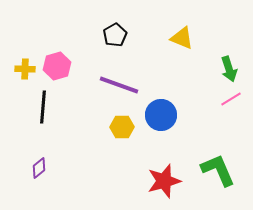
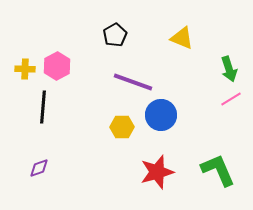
pink hexagon: rotated 12 degrees counterclockwise
purple line: moved 14 px right, 3 px up
purple diamond: rotated 20 degrees clockwise
red star: moved 7 px left, 9 px up
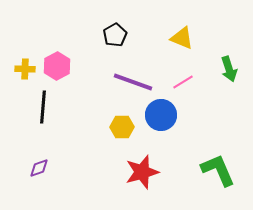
pink line: moved 48 px left, 17 px up
red star: moved 15 px left
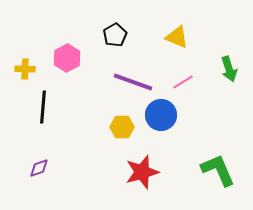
yellow triangle: moved 5 px left, 1 px up
pink hexagon: moved 10 px right, 8 px up
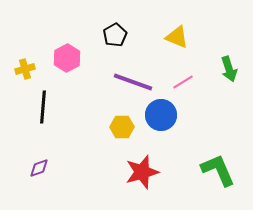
yellow cross: rotated 18 degrees counterclockwise
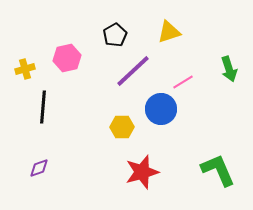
yellow triangle: moved 8 px left, 5 px up; rotated 40 degrees counterclockwise
pink hexagon: rotated 16 degrees clockwise
purple line: moved 11 px up; rotated 63 degrees counterclockwise
blue circle: moved 6 px up
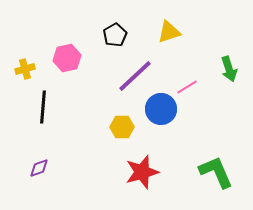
purple line: moved 2 px right, 5 px down
pink line: moved 4 px right, 5 px down
green L-shape: moved 2 px left, 2 px down
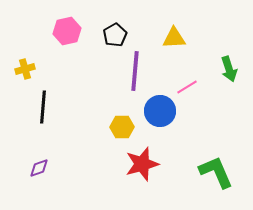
yellow triangle: moved 5 px right, 6 px down; rotated 15 degrees clockwise
pink hexagon: moved 27 px up
purple line: moved 5 px up; rotated 42 degrees counterclockwise
blue circle: moved 1 px left, 2 px down
red star: moved 8 px up
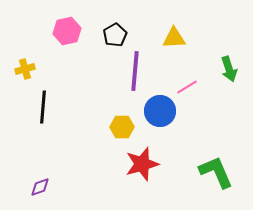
purple diamond: moved 1 px right, 19 px down
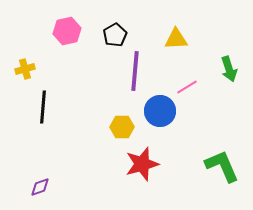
yellow triangle: moved 2 px right, 1 px down
green L-shape: moved 6 px right, 6 px up
